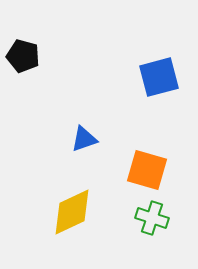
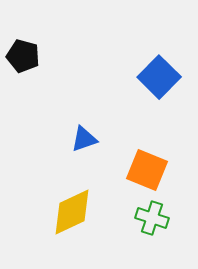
blue square: rotated 30 degrees counterclockwise
orange square: rotated 6 degrees clockwise
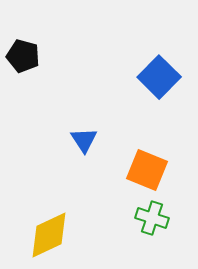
blue triangle: moved 1 px down; rotated 44 degrees counterclockwise
yellow diamond: moved 23 px left, 23 px down
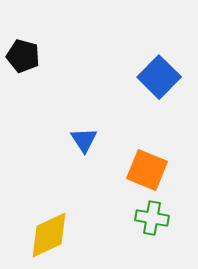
green cross: rotated 8 degrees counterclockwise
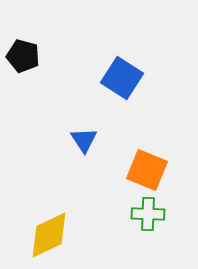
blue square: moved 37 px left, 1 px down; rotated 12 degrees counterclockwise
green cross: moved 4 px left, 4 px up; rotated 8 degrees counterclockwise
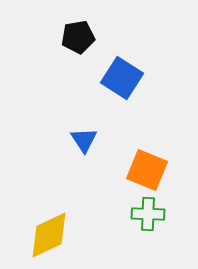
black pentagon: moved 55 px right, 19 px up; rotated 24 degrees counterclockwise
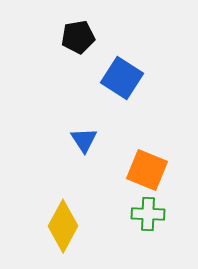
yellow diamond: moved 14 px right, 9 px up; rotated 36 degrees counterclockwise
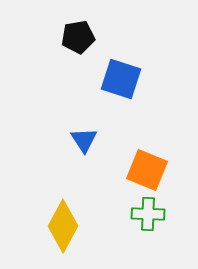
blue square: moved 1 px left, 1 px down; rotated 15 degrees counterclockwise
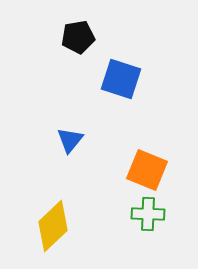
blue triangle: moved 14 px left; rotated 12 degrees clockwise
yellow diamond: moved 10 px left; rotated 18 degrees clockwise
